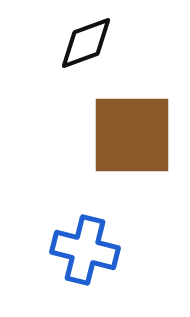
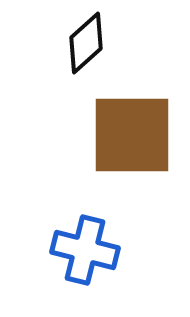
black diamond: rotated 22 degrees counterclockwise
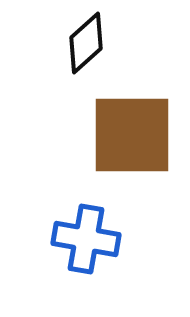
blue cross: moved 1 px right, 11 px up; rotated 4 degrees counterclockwise
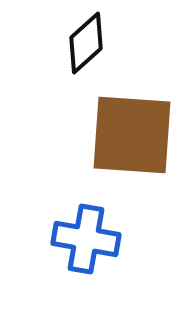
brown square: rotated 4 degrees clockwise
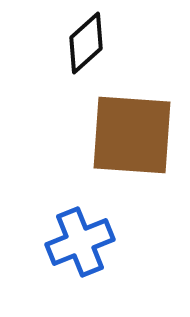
blue cross: moved 6 px left, 3 px down; rotated 32 degrees counterclockwise
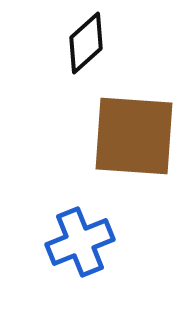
brown square: moved 2 px right, 1 px down
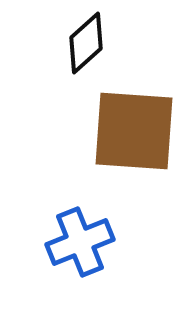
brown square: moved 5 px up
